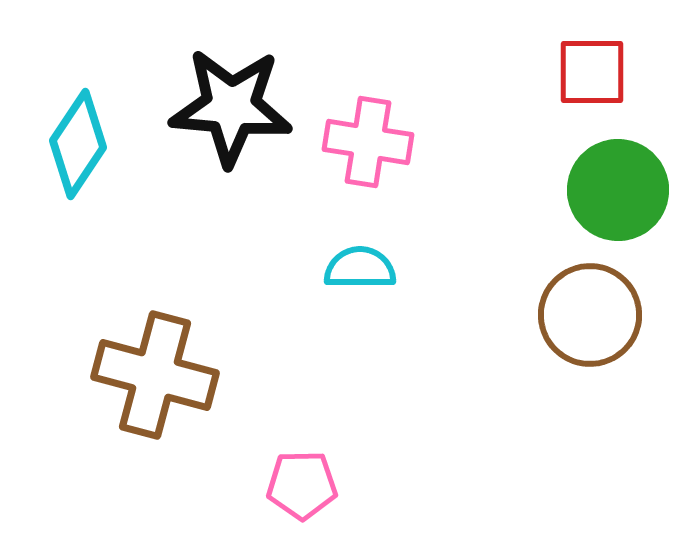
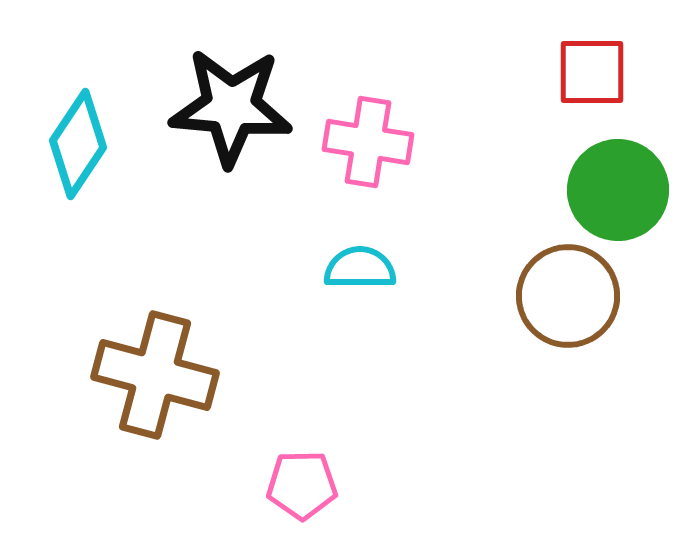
brown circle: moved 22 px left, 19 px up
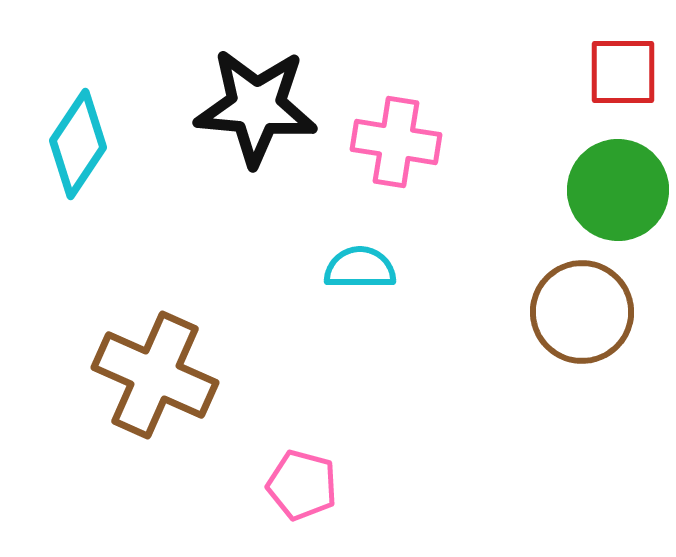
red square: moved 31 px right
black star: moved 25 px right
pink cross: moved 28 px right
brown circle: moved 14 px right, 16 px down
brown cross: rotated 9 degrees clockwise
pink pentagon: rotated 16 degrees clockwise
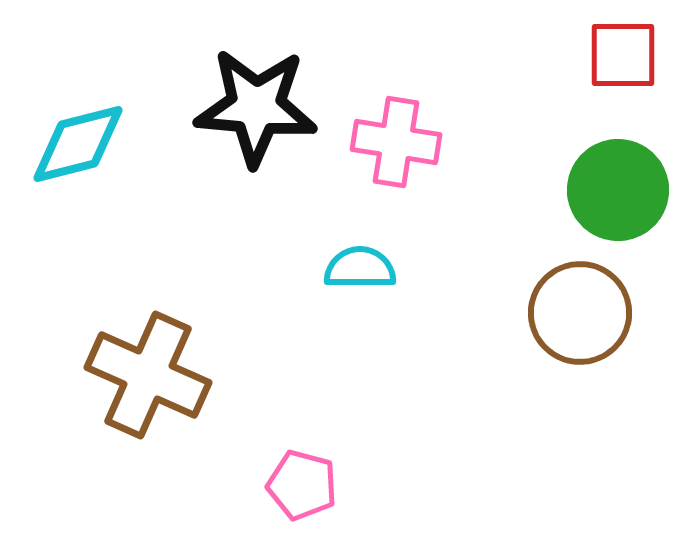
red square: moved 17 px up
cyan diamond: rotated 42 degrees clockwise
brown circle: moved 2 px left, 1 px down
brown cross: moved 7 px left
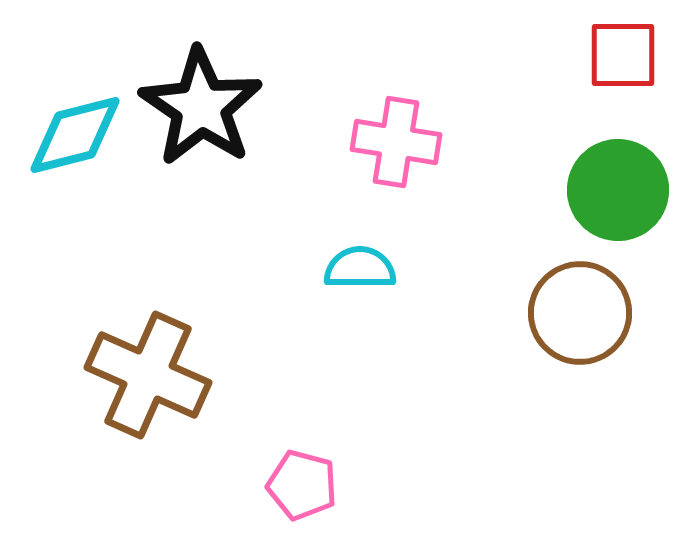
black star: moved 55 px left; rotated 29 degrees clockwise
cyan diamond: moved 3 px left, 9 px up
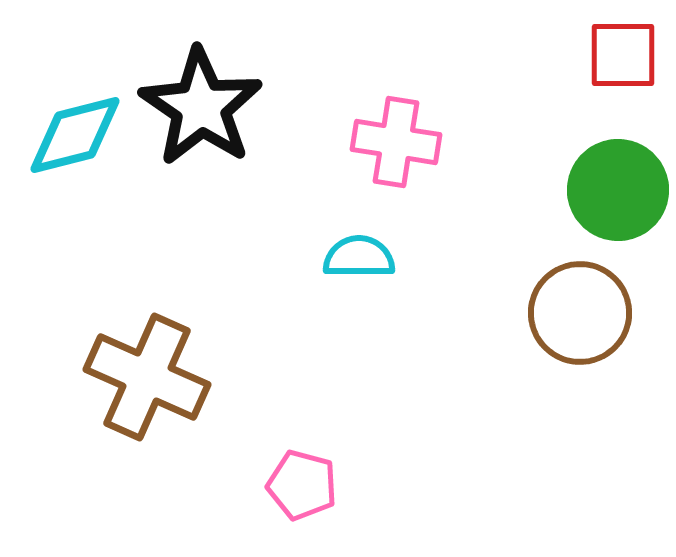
cyan semicircle: moved 1 px left, 11 px up
brown cross: moved 1 px left, 2 px down
